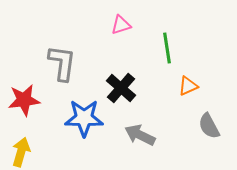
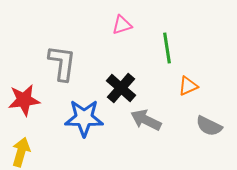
pink triangle: moved 1 px right
gray semicircle: rotated 36 degrees counterclockwise
gray arrow: moved 6 px right, 15 px up
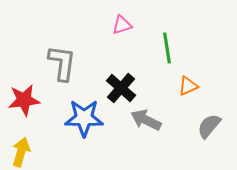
gray semicircle: rotated 104 degrees clockwise
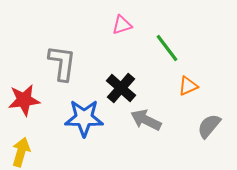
green line: rotated 28 degrees counterclockwise
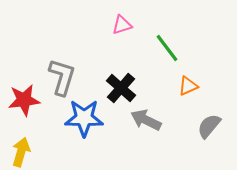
gray L-shape: moved 14 px down; rotated 9 degrees clockwise
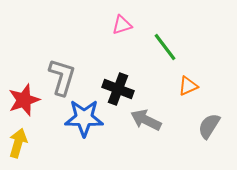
green line: moved 2 px left, 1 px up
black cross: moved 3 px left, 1 px down; rotated 20 degrees counterclockwise
red star: rotated 12 degrees counterclockwise
gray semicircle: rotated 8 degrees counterclockwise
yellow arrow: moved 3 px left, 9 px up
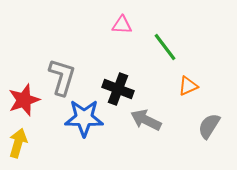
pink triangle: rotated 20 degrees clockwise
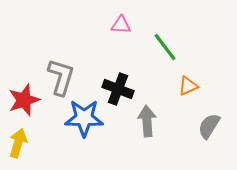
pink triangle: moved 1 px left
gray L-shape: moved 1 px left
gray arrow: moved 1 px right, 1 px down; rotated 60 degrees clockwise
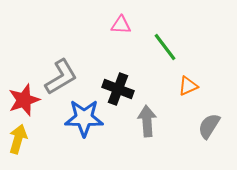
gray L-shape: rotated 42 degrees clockwise
yellow arrow: moved 4 px up
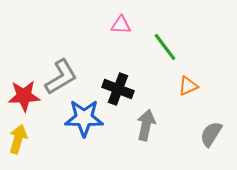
red star: moved 4 px up; rotated 16 degrees clockwise
gray arrow: moved 1 px left, 4 px down; rotated 16 degrees clockwise
gray semicircle: moved 2 px right, 8 px down
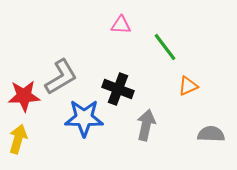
gray semicircle: rotated 60 degrees clockwise
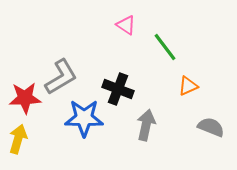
pink triangle: moved 5 px right; rotated 30 degrees clockwise
red star: moved 1 px right, 2 px down
gray semicircle: moved 7 px up; rotated 20 degrees clockwise
